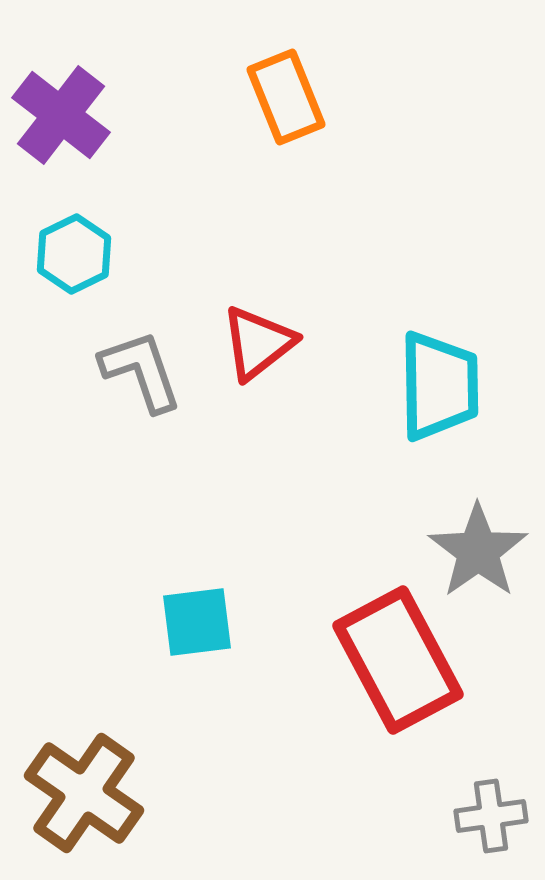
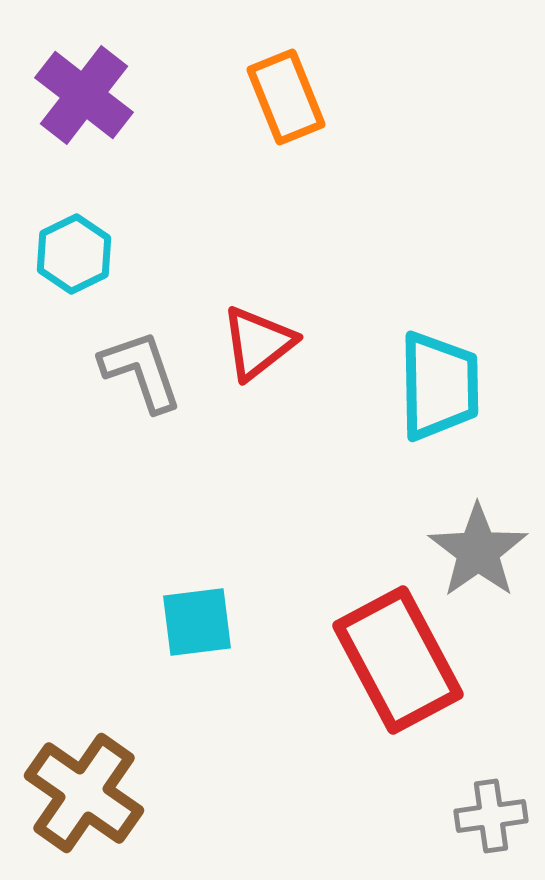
purple cross: moved 23 px right, 20 px up
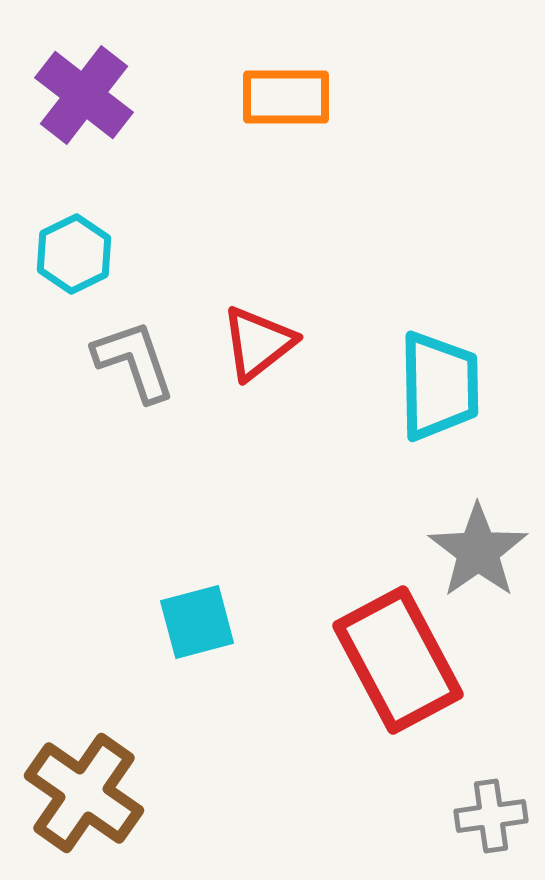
orange rectangle: rotated 68 degrees counterclockwise
gray L-shape: moved 7 px left, 10 px up
cyan square: rotated 8 degrees counterclockwise
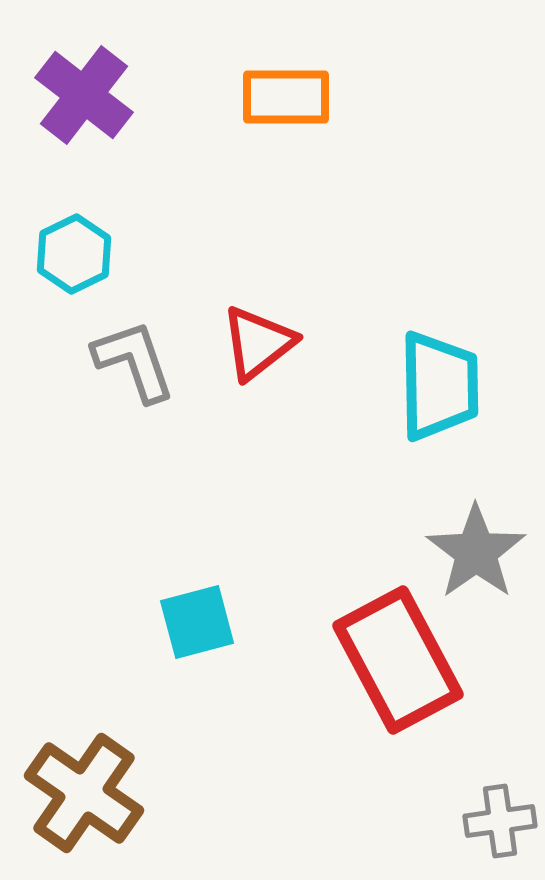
gray star: moved 2 px left, 1 px down
gray cross: moved 9 px right, 5 px down
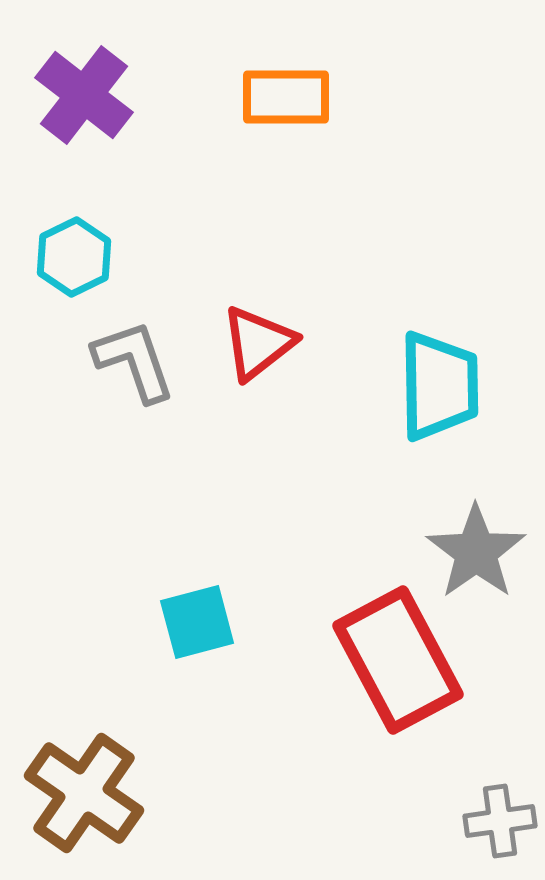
cyan hexagon: moved 3 px down
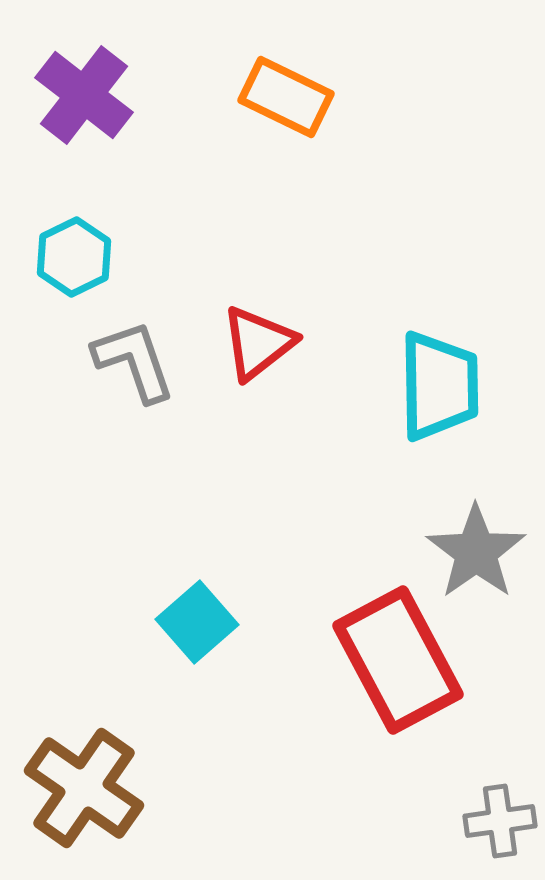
orange rectangle: rotated 26 degrees clockwise
cyan square: rotated 26 degrees counterclockwise
brown cross: moved 5 px up
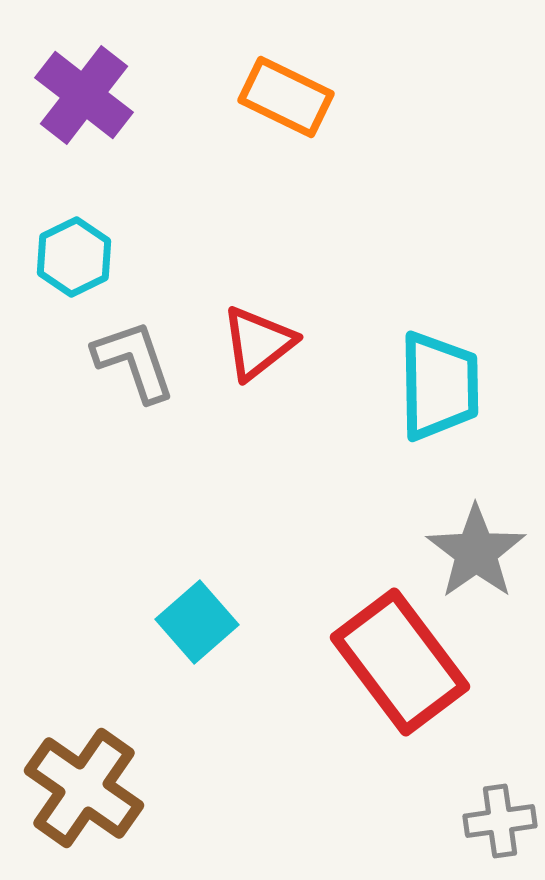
red rectangle: moved 2 px right, 2 px down; rotated 9 degrees counterclockwise
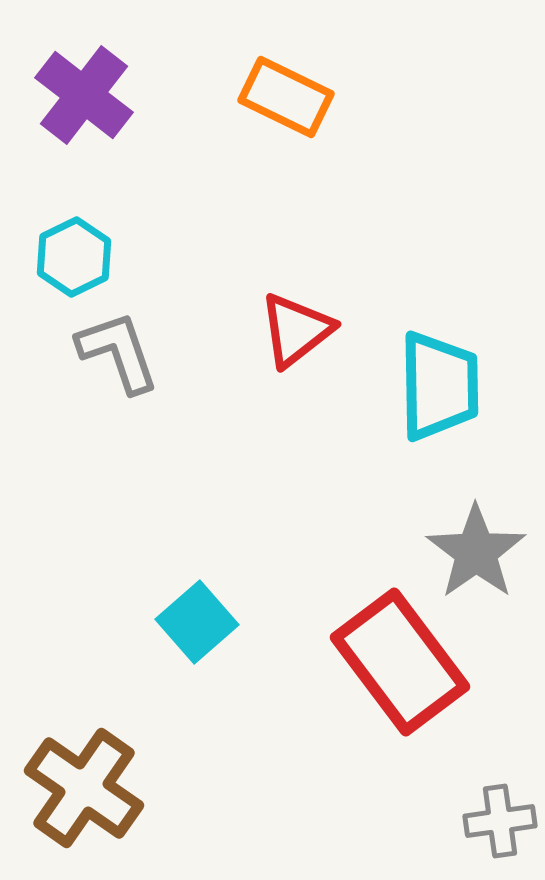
red triangle: moved 38 px right, 13 px up
gray L-shape: moved 16 px left, 9 px up
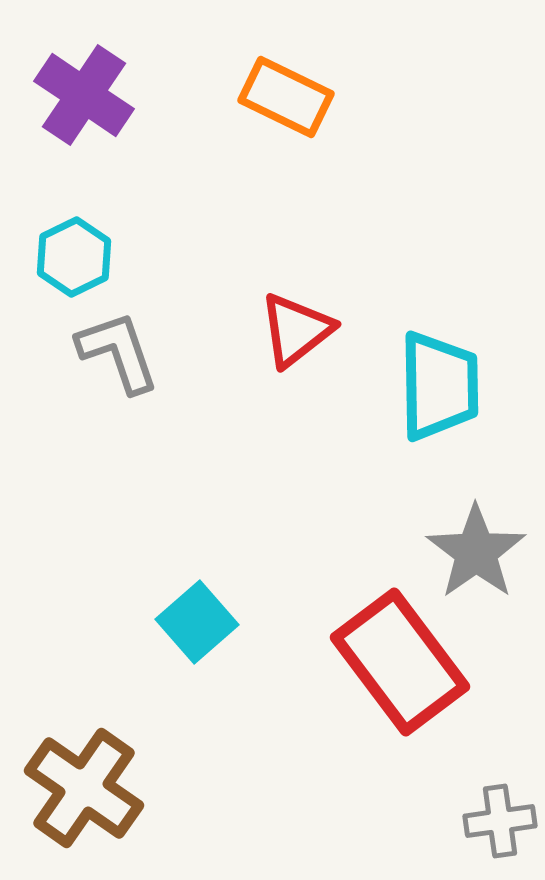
purple cross: rotated 4 degrees counterclockwise
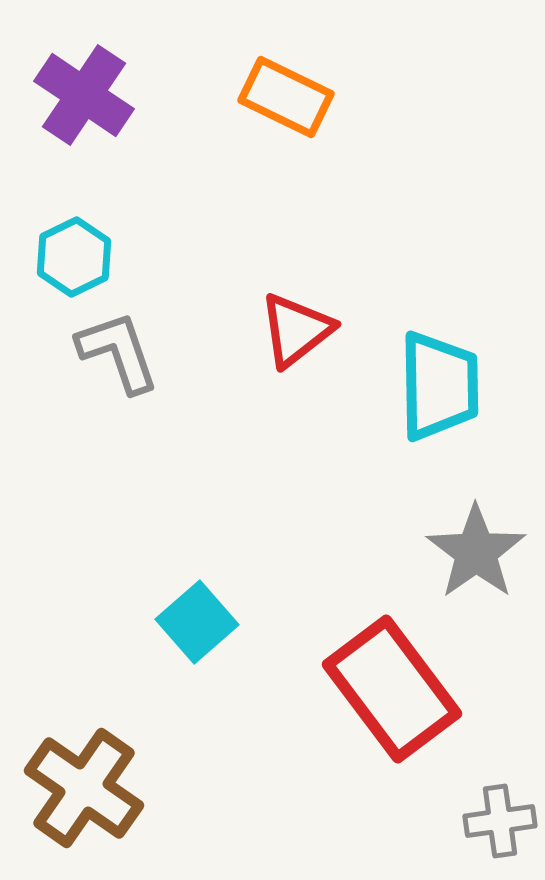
red rectangle: moved 8 px left, 27 px down
